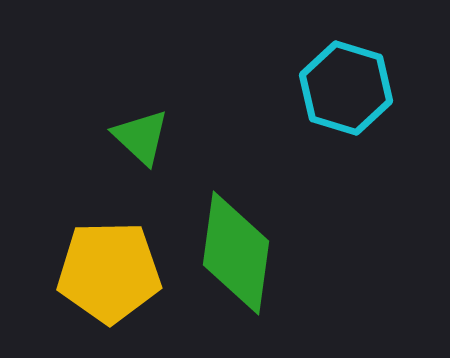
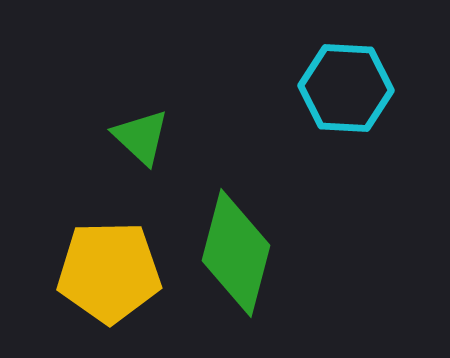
cyan hexagon: rotated 14 degrees counterclockwise
green diamond: rotated 7 degrees clockwise
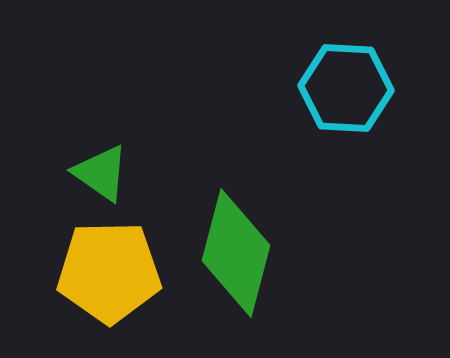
green triangle: moved 40 px left, 36 px down; rotated 8 degrees counterclockwise
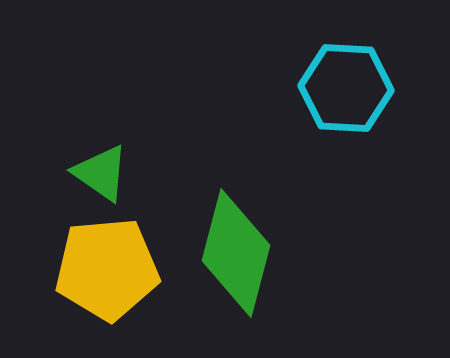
yellow pentagon: moved 2 px left, 3 px up; rotated 4 degrees counterclockwise
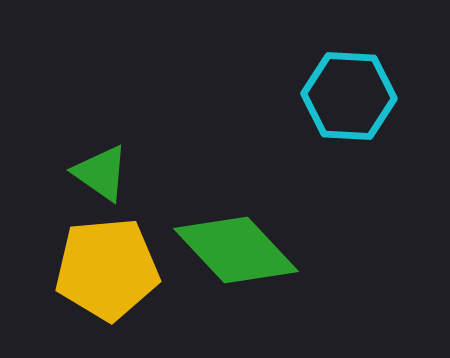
cyan hexagon: moved 3 px right, 8 px down
green diamond: moved 3 px up; rotated 58 degrees counterclockwise
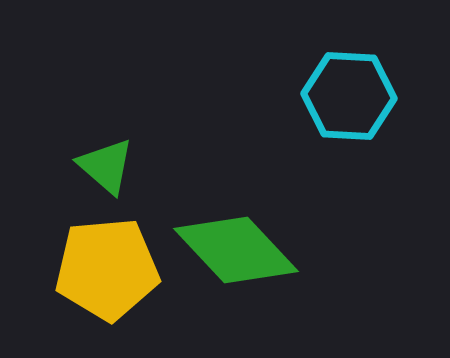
green triangle: moved 5 px right, 7 px up; rotated 6 degrees clockwise
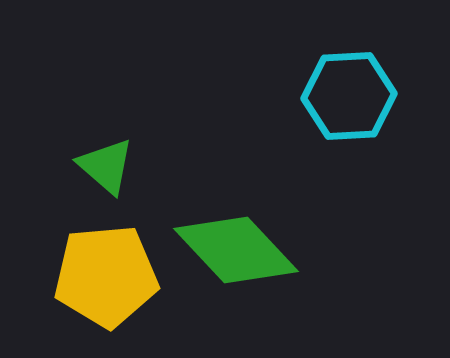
cyan hexagon: rotated 6 degrees counterclockwise
yellow pentagon: moved 1 px left, 7 px down
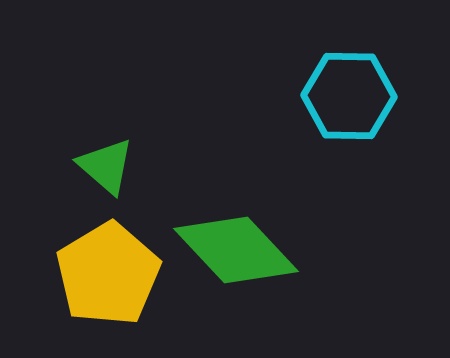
cyan hexagon: rotated 4 degrees clockwise
yellow pentagon: moved 2 px right, 2 px up; rotated 26 degrees counterclockwise
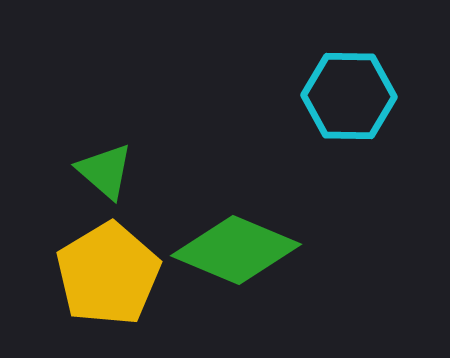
green triangle: moved 1 px left, 5 px down
green diamond: rotated 24 degrees counterclockwise
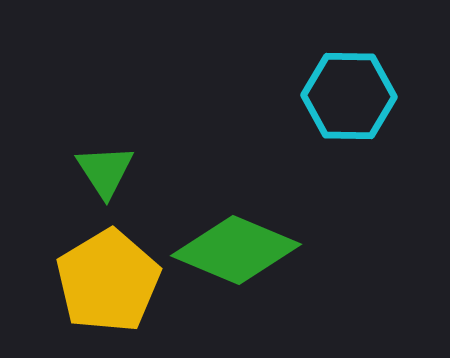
green triangle: rotated 16 degrees clockwise
yellow pentagon: moved 7 px down
